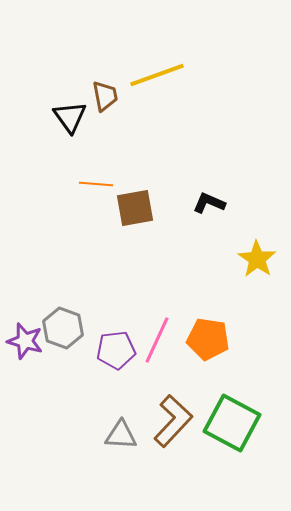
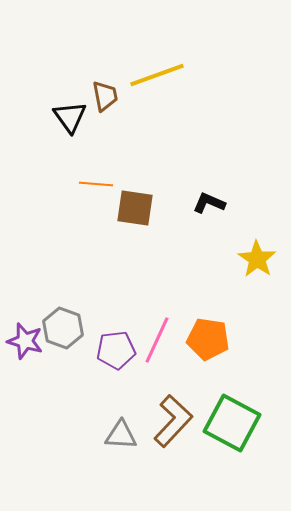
brown square: rotated 18 degrees clockwise
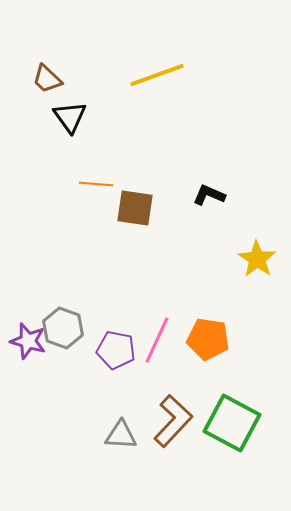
brown trapezoid: moved 58 px left, 17 px up; rotated 144 degrees clockwise
black L-shape: moved 8 px up
purple star: moved 3 px right
purple pentagon: rotated 18 degrees clockwise
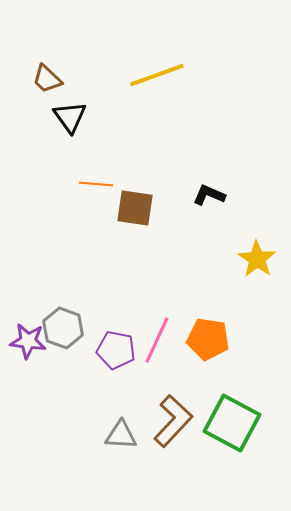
purple star: rotated 9 degrees counterclockwise
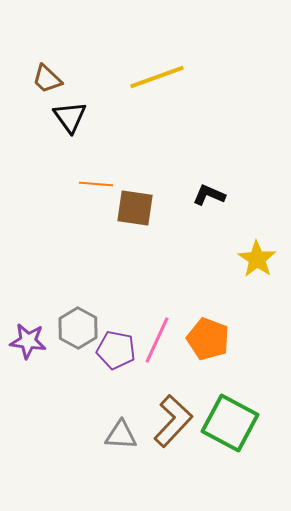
yellow line: moved 2 px down
gray hexagon: moved 15 px right; rotated 9 degrees clockwise
orange pentagon: rotated 12 degrees clockwise
green square: moved 2 px left
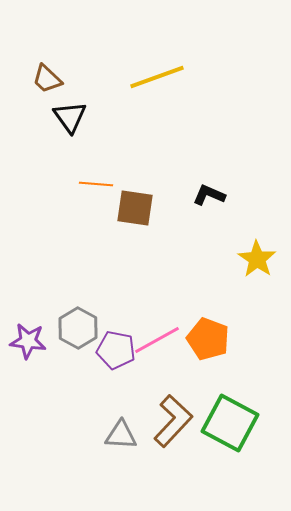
pink line: rotated 36 degrees clockwise
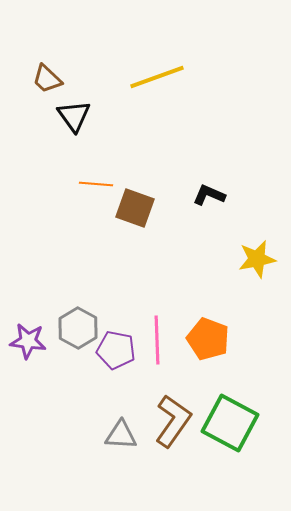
black triangle: moved 4 px right, 1 px up
brown square: rotated 12 degrees clockwise
yellow star: rotated 27 degrees clockwise
pink line: rotated 63 degrees counterclockwise
brown L-shape: rotated 8 degrees counterclockwise
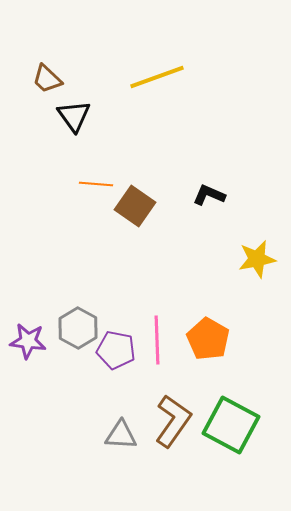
brown square: moved 2 px up; rotated 15 degrees clockwise
orange pentagon: rotated 9 degrees clockwise
green square: moved 1 px right, 2 px down
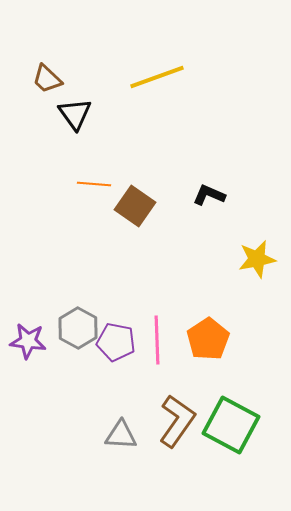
black triangle: moved 1 px right, 2 px up
orange line: moved 2 px left
orange pentagon: rotated 9 degrees clockwise
purple pentagon: moved 8 px up
brown L-shape: moved 4 px right
